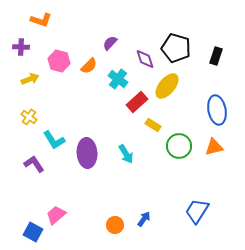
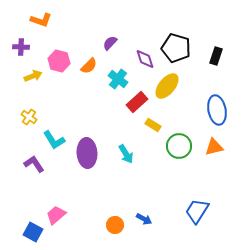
yellow arrow: moved 3 px right, 3 px up
blue arrow: rotated 84 degrees clockwise
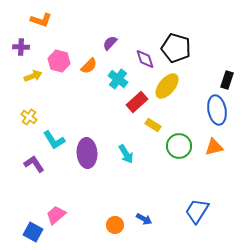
black rectangle: moved 11 px right, 24 px down
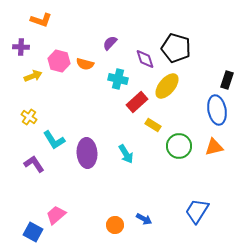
orange semicircle: moved 4 px left, 2 px up; rotated 60 degrees clockwise
cyan cross: rotated 24 degrees counterclockwise
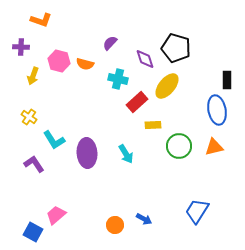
yellow arrow: rotated 132 degrees clockwise
black rectangle: rotated 18 degrees counterclockwise
yellow rectangle: rotated 35 degrees counterclockwise
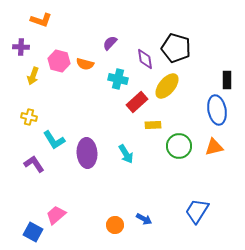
purple diamond: rotated 10 degrees clockwise
yellow cross: rotated 21 degrees counterclockwise
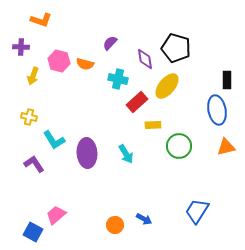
orange triangle: moved 12 px right
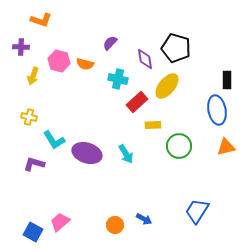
purple ellipse: rotated 68 degrees counterclockwise
purple L-shape: rotated 40 degrees counterclockwise
pink trapezoid: moved 4 px right, 7 px down
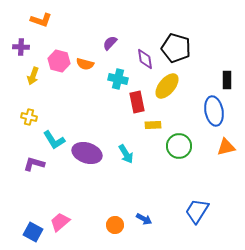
red rectangle: rotated 60 degrees counterclockwise
blue ellipse: moved 3 px left, 1 px down
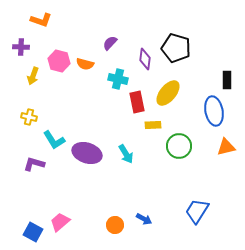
purple diamond: rotated 15 degrees clockwise
yellow ellipse: moved 1 px right, 7 px down
